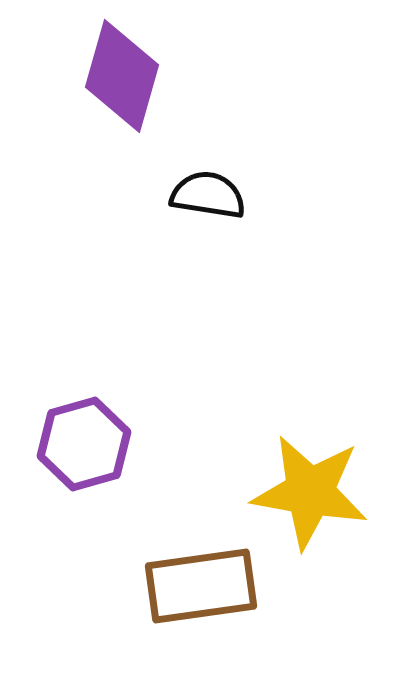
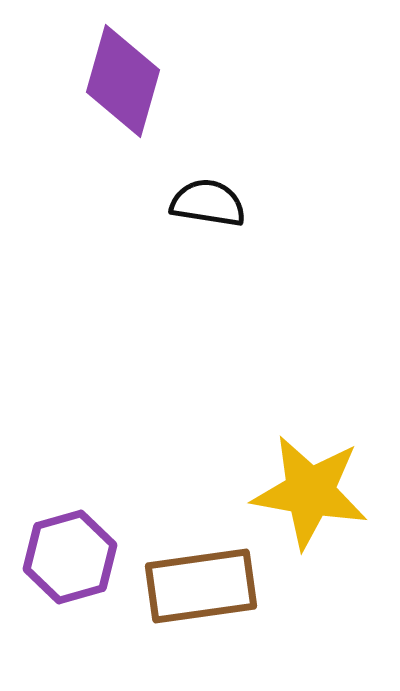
purple diamond: moved 1 px right, 5 px down
black semicircle: moved 8 px down
purple hexagon: moved 14 px left, 113 px down
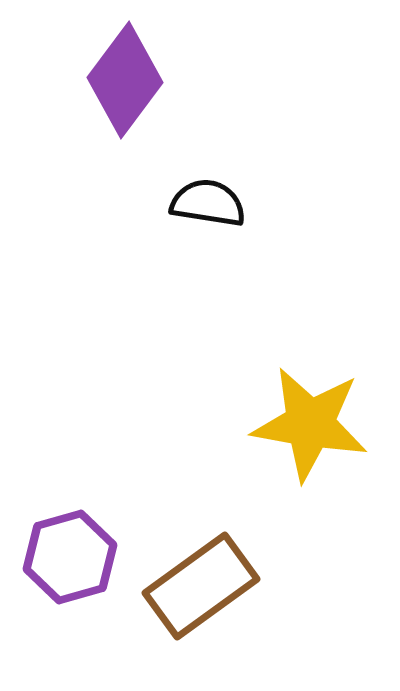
purple diamond: moved 2 px right, 1 px up; rotated 21 degrees clockwise
yellow star: moved 68 px up
brown rectangle: rotated 28 degrees counterclockwise
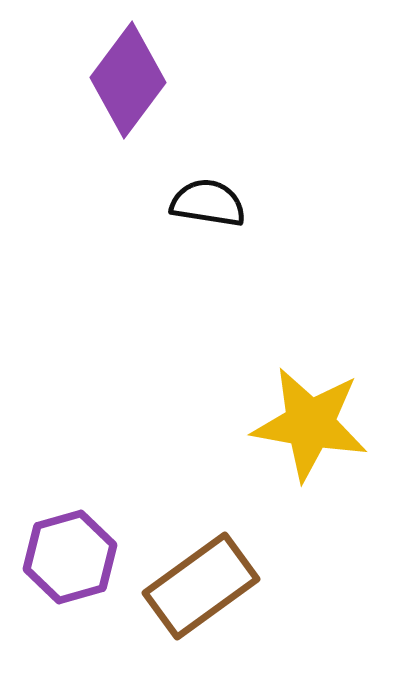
purple diamond: moved 3 px right
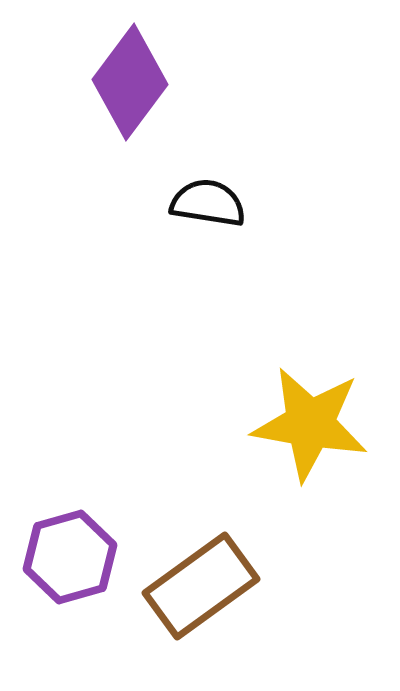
purple diamond: moved 2 px right, 2 px down
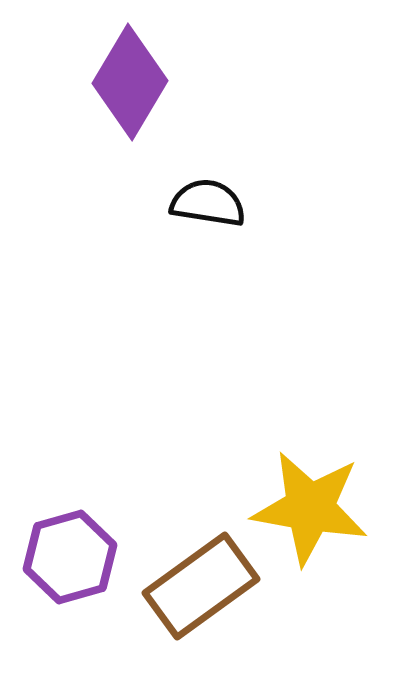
purple diamond: rotated 6 degrees counterclockwise
yellow star: moved 84 px down
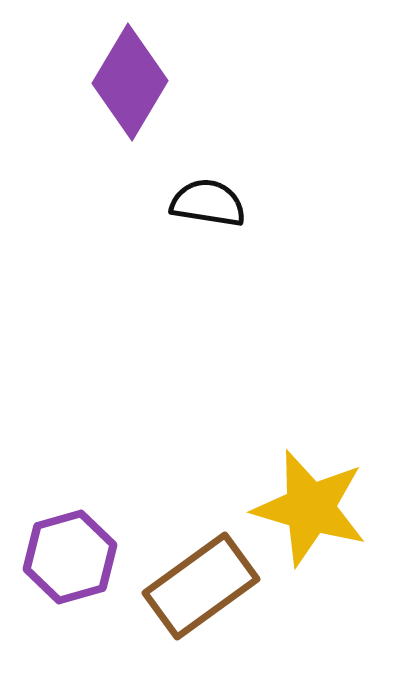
yellow star: rotated 6 degrees clockwise
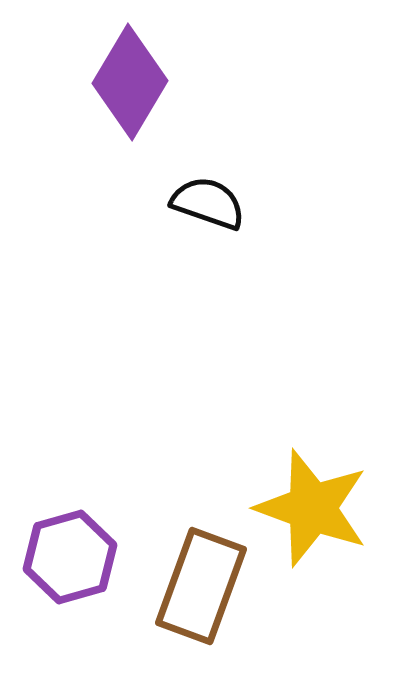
black semicircle: rotated 10 degrees clockwise
yellow star: moved 2 px right; rotated 4 degrees clockwise
brown rectangle: rotated 34 degrees counterclockwise
